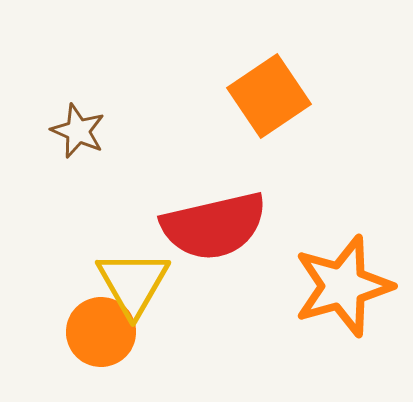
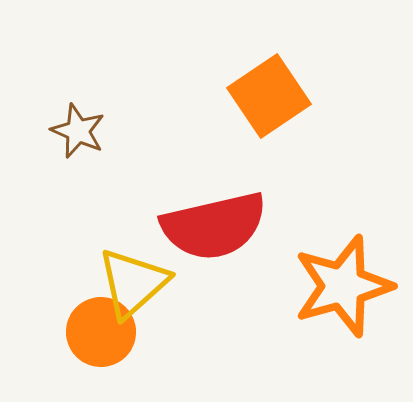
yellow triangle: rotated 18 degrees clockwise
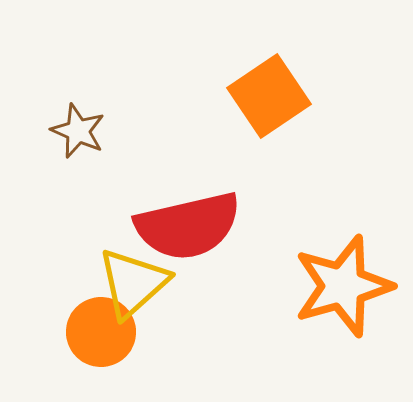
red semicircle: moved 26 px left
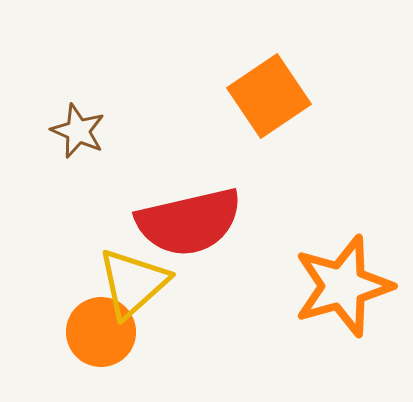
red semicircle: moved 1 px right, 4 px up
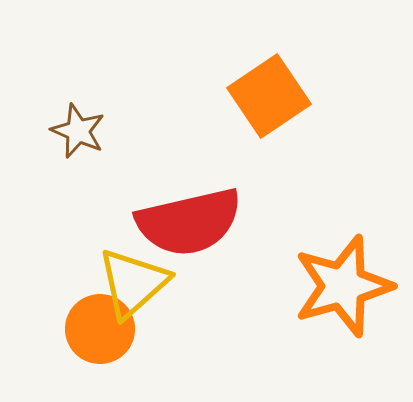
orange circle: moved 1 px left, 3 px up
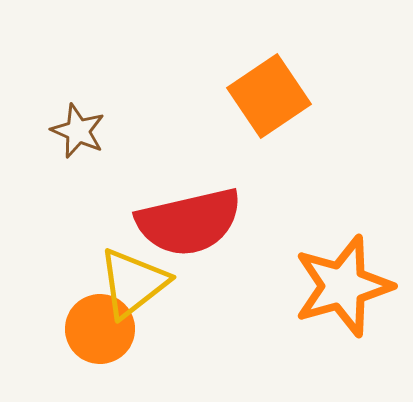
yellow triangle: rotated 4 degrees clockwise
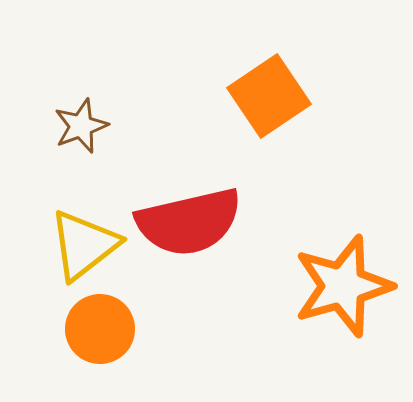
brown star: moved 3 px right, 5 px up; rotated 28 degrees clockwise
yellow triangle: moved 49 px left, 38 px up
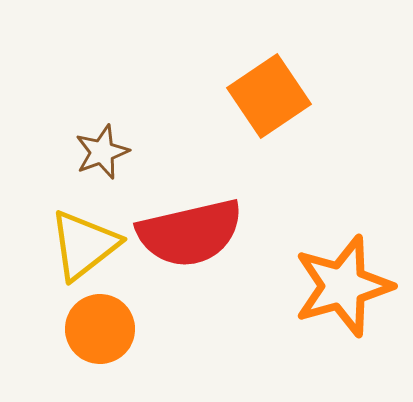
brown star: moved 21 px right, 26 px down
red semicircle: moved 1 px right, 11 px down
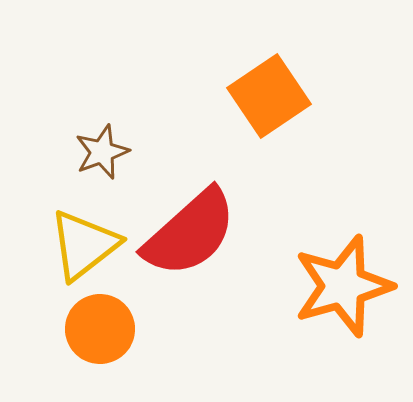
red semicircle: rotated 29 degrees counterclockwise
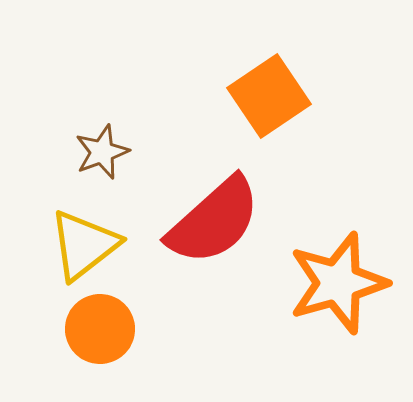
red semicircle: moved 24 px right, 12 px up
orange star: moved 5 px left, 3 px up
